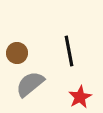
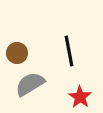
gray semicircle: rotated 8 degrees clockwise
red star: rotated 10 degrees counterclockwise
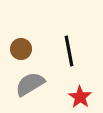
brown circle: moved 4 px right, 4 px up
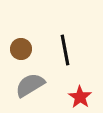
black line: moved 4 px left, 1 px up
gray semicircle: moved 1 px down
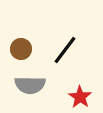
black line: rotated 48 degrees clockwise
gray semicircle: rotated 148 degrees counterclockwise
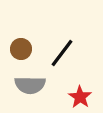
black line: moved 3 px left, 3 px down
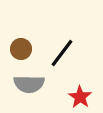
gray semicircle: moved 1 px left, 1 px up
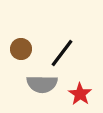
gray semicircle: moved 13 px right
red star: moved 3 px up
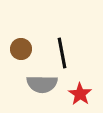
black line: rotated 48 degrees counterclockwise
